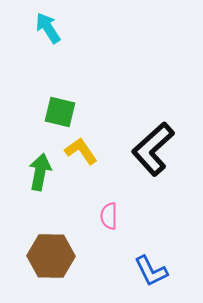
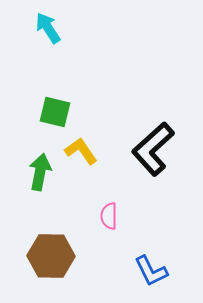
green square: moved 5 px left
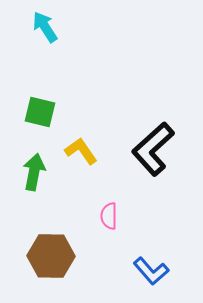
cyan arrow: moved 3 px left, 1 px up
green square: moved 15 px left
green arrow: moved 6 px left
blue L-shape: rotated 15 degrees counterclockwise
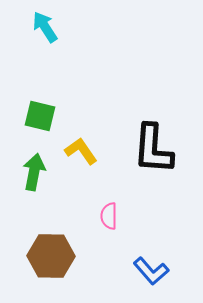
green square: moved 4 px down
black L-shape: rotated 44 degrees counterclockwise
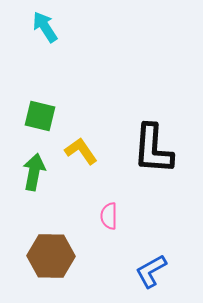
blue L-shape: rotated 102 degrees clockwise
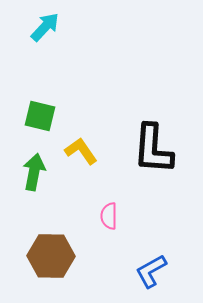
cyan arrow: rotated 76 degrees clockwise
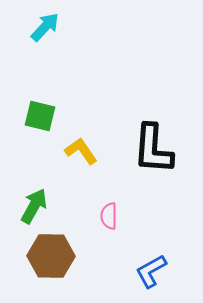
green arrow: moved 34 px down; rotated 18 degrees clockwise
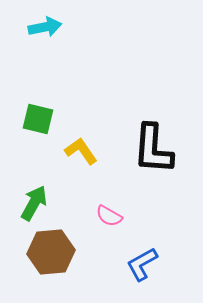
cyan arrow: rotated 36 degrees clockwise
green square: moved 2 px left, 3 px down
green arrow: moved 3 px up
pink semicircle: rotated 60 degrees counterclockwise
brown hexagon: moved 4 px up; rotated 6 degrees counterclockwise
blue L-shape: moved 9 px left, 7 px up
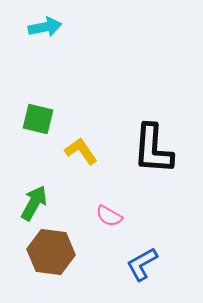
brown hexagon: rotated 12 degrees clockwise
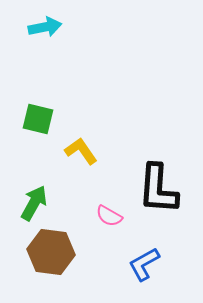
black L-shape: moved 5 px right, 40 px down
blue L-shape: moved 2 px right
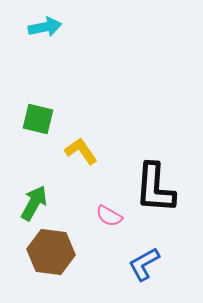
black L-shape: moved 3 px left, 1 px up
